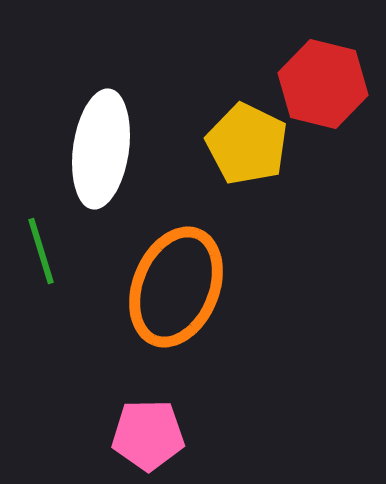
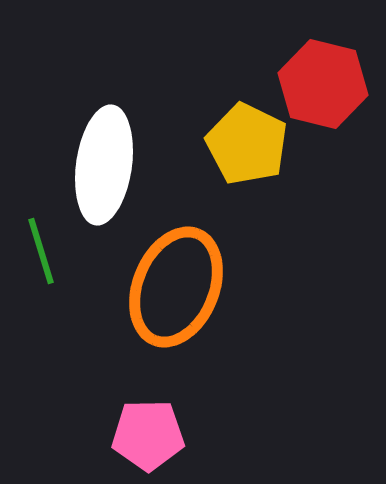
white ellipse: moved 3 px right, 16 px down
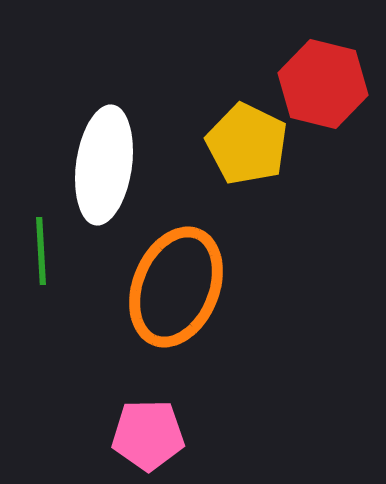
green line: rotated 14 degrees clockwise
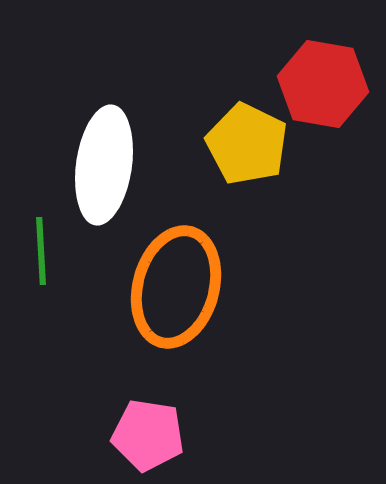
red hexagon: rotated 4 degrees counterclockwise
orange ellipse: rotated 7 degrees counterclockwise
pink pentagon: rotated 10 degrees clockwise
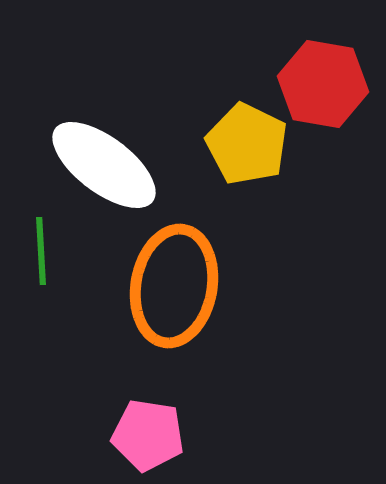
white ellipse: rotated 61 degrees counterclockwise
orange ellipse: moved 2 px left, 1 px up; rotated 5 degrees counterclockwise
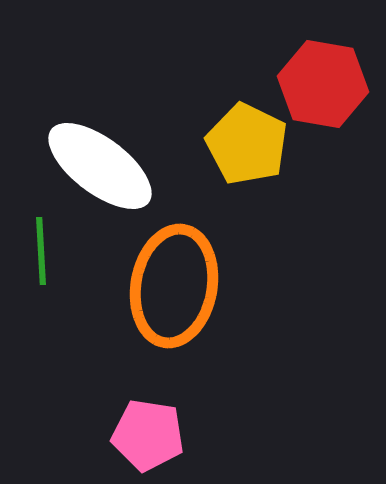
white ellipse: moved 4 px left, 1 px down
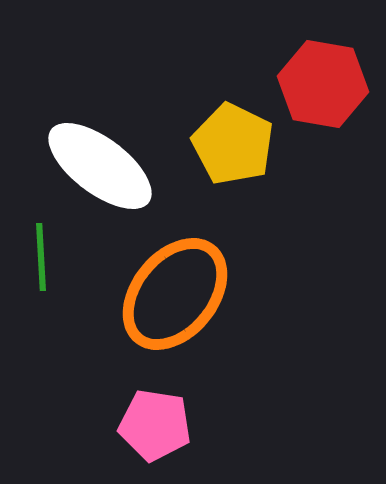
yellow pentagon: moved 14 px left
green line: moved 6 px down
orange ellipse: moved 1 px right, 8 px down; rotated 29 degrees clockwise
pink pentagon: moved 7 px right, 10 px up
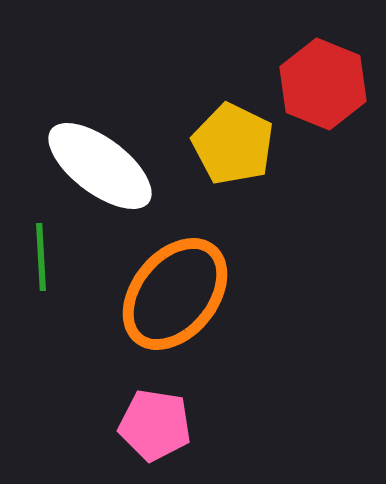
red hexagon: rotated 12 degrees clockwise
